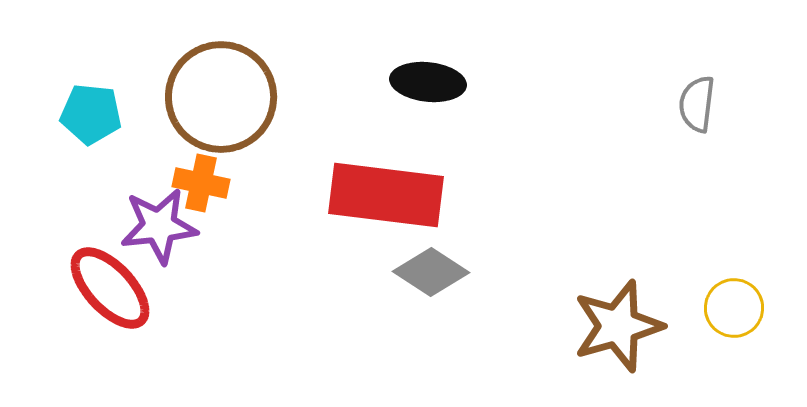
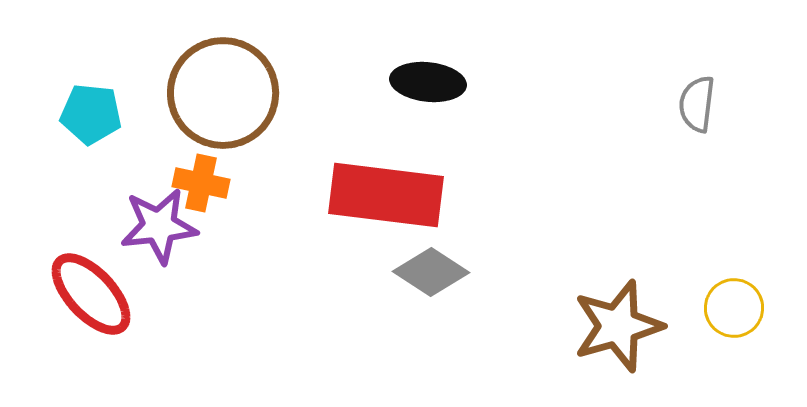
brown circle: moved 2 px right, 4 px up
red ellipse: moved 19 px left, 6 px down
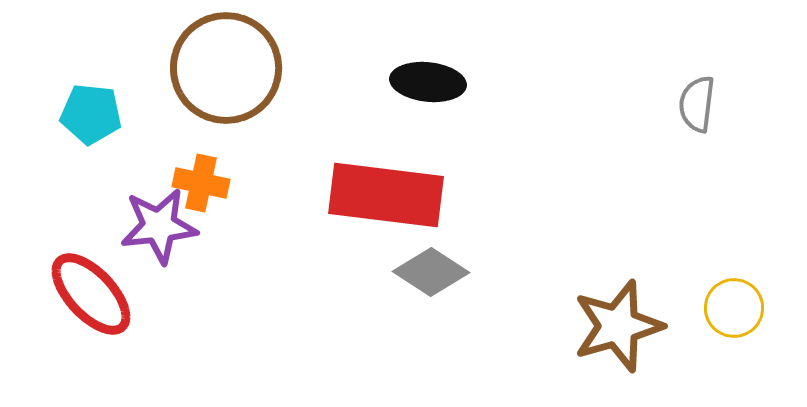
brown circle: moved 3 px right, 25 px up
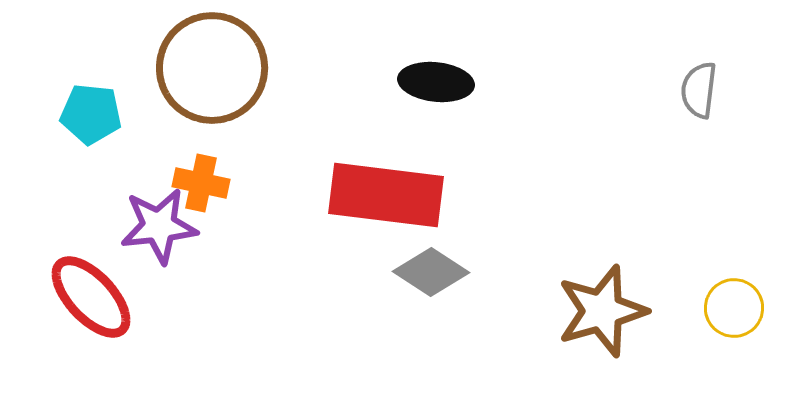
brown circle: moved 14 px left
black ellipse: moved 8 px right
gray semicircle: moved 2 px right, 14 px up
red ellipse: moved 3 px down
brown star: moved 16 px left, 15 px up
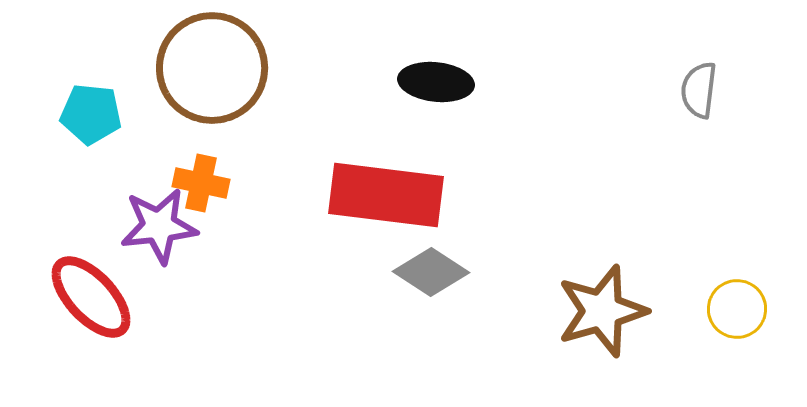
yellow circle: moved 3 px right, 1 px down
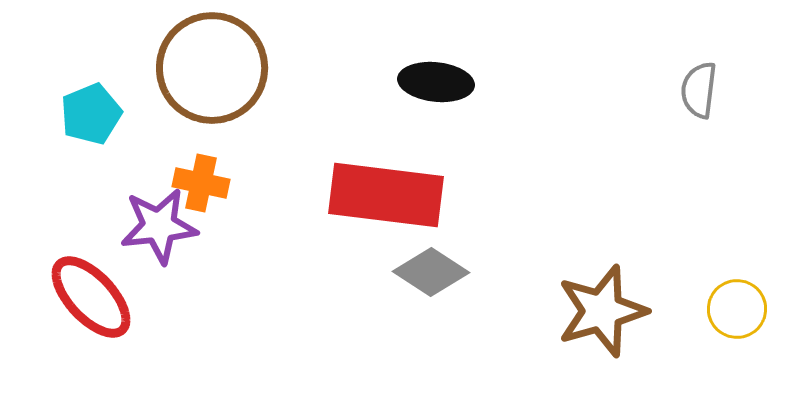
cyan pentagon: rotated 28 degrees counterclockwise
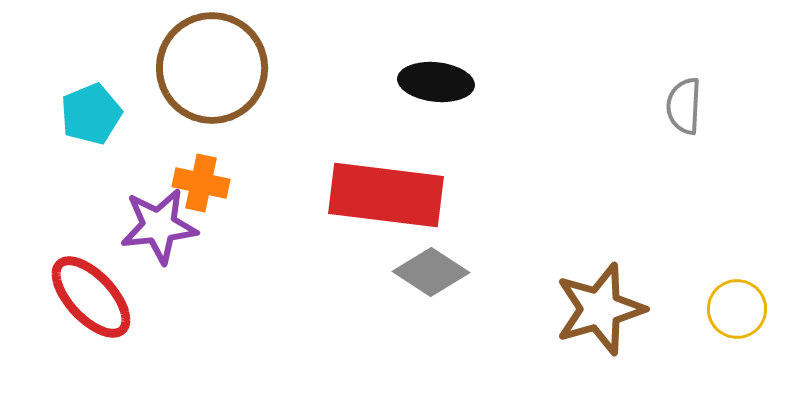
gray semicircle: moved 15 px left, 16 px down; rotated 4 degrees counterclockwise
brown star: moved 2 px left, 2 px up
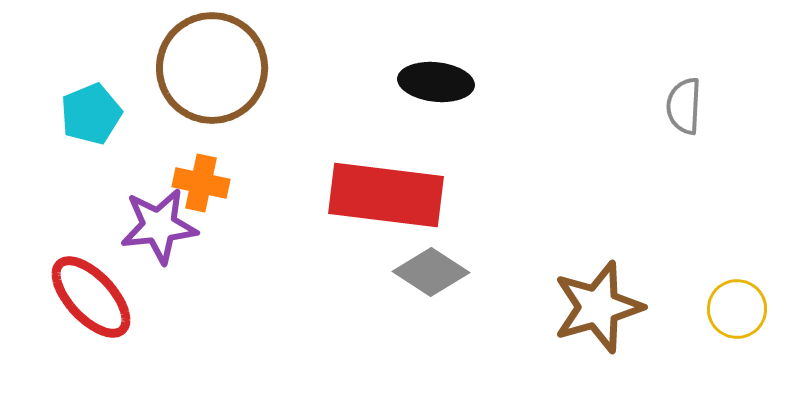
brown star: moved 2 px left, 2 px up
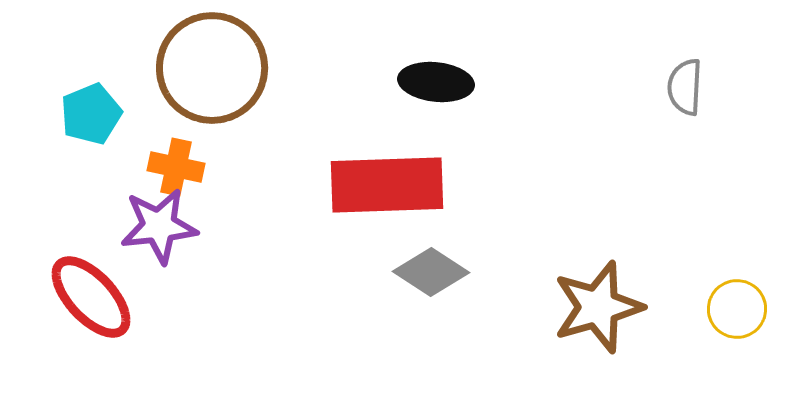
gray semicircle: moved 1 px right, 19 px up
orange cross: moved 25 px left, 16 px up
red rectangle: moved 1 px right, 10 px up; rotated 9 degrees counterclockwise
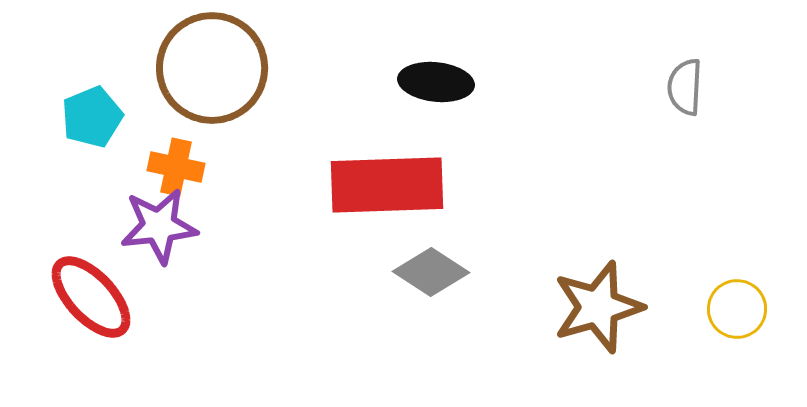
cyan pentagon: moved 1 px right, 3 px down
